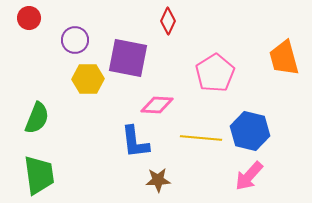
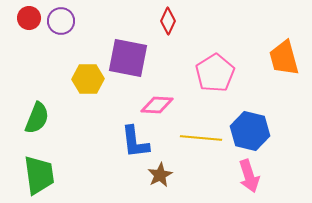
purple circle: moved 14 px left, 19 px up
pink arrow: rotated 60 degrees counterclockwise
brown star: moved 2 px right, 5 px up; rotated 25 degrees counterclockwise
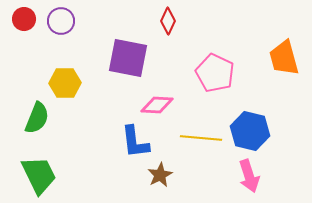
red circle: moved 5 px left, 1 px down
pink pentagon: rotated 15 degrees counterclockwise
yellow hexagon: moved 23 px left, 4 px down
green trapezoid: rotated 18 degrees counterclockwise
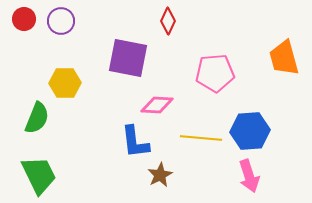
pink pentagon: rotated 30 degrees counterclockwise
blue hexagon: rotated 18 degrees counterclockwise
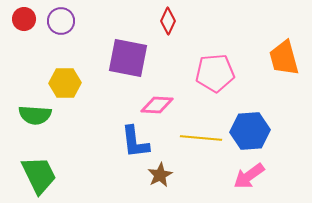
green semicircle: moved 2 px left, 3 px up; rotated 72 degrees clockwise
pink arrow: rotated 72 degrees clockwise
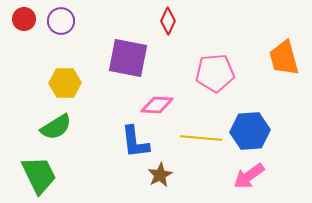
green semicircle: moved 21 px right, 12 px down; rotated 36 degrees counterclockwise
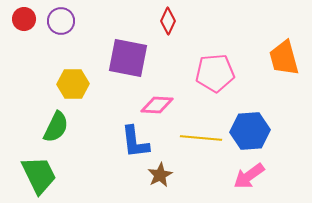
yellow hexagon: moved 8 px right, 1 px down
green semicircle: rotated 32 degrees counterclockwise
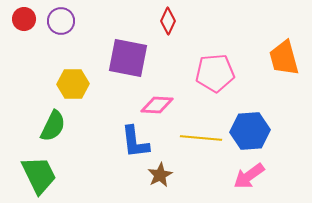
green semicircle: moved 3 px left, 1 px up
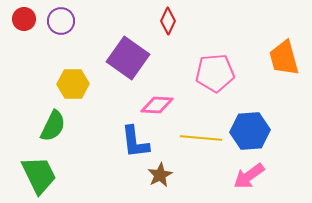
purple square: rotated 24 degrees clockwise
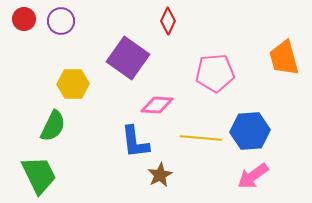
pink arrow: moved 4 px right
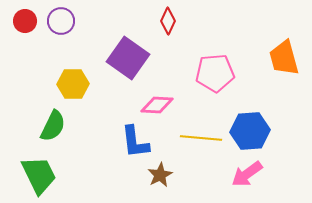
red circle: moved 1 px right, 2 px down
pink arrow: moved 6 px left, 2 px up
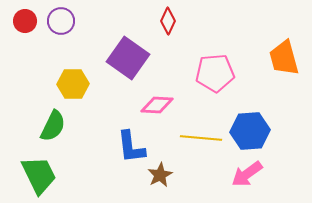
blue L-shape: moved 4 px left, 5 px down
